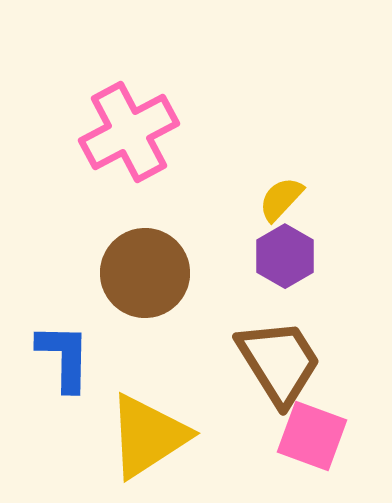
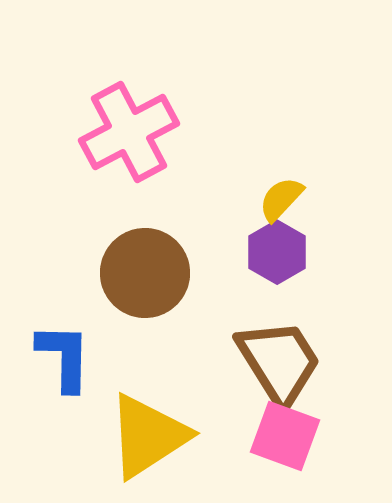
purple hexagon: moved 8 px left, 4 px up
pink square: moved 27 px left
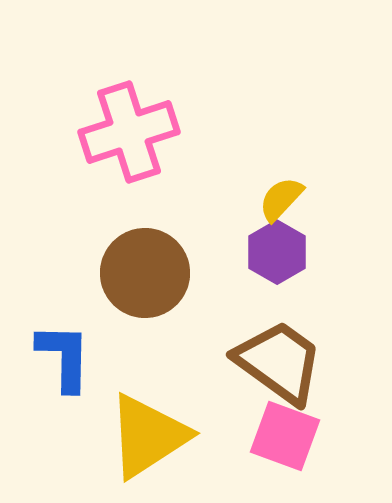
pink cross: rotated 10 degrees clockwise
brown trapezoid: rotated 22 degrees counterclockwise
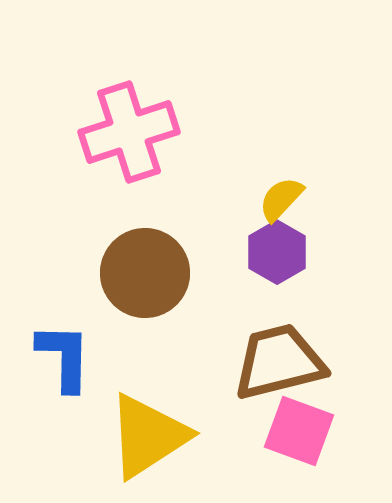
brown trapezoid: rotated 50 degrees counterclockwise
pink square: moved 14 px right, 5 px up
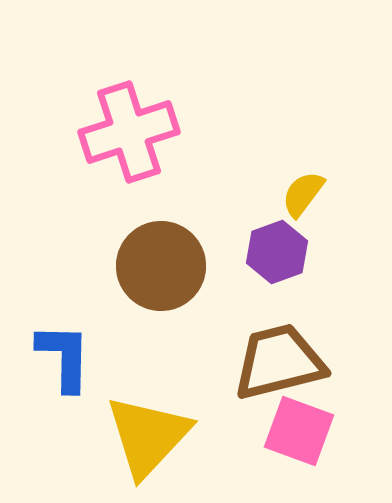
yellow semicircle: moved 22 px right, 5 px up; rotated 6 degrees counterclockwise
purple hexagon: rotated 10 degrees clockwise
brown circle: moved 16 px right, 7 px up
yellow triangle: rotated 14 degrees counterclockwise
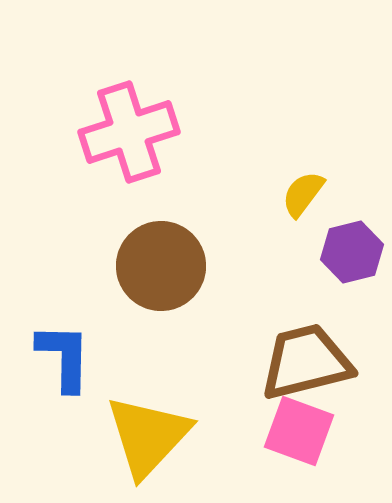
purple hexagon: moved 75 px right; rotated 6 degrees clockwise
brown trapezoid: moved 27 px right
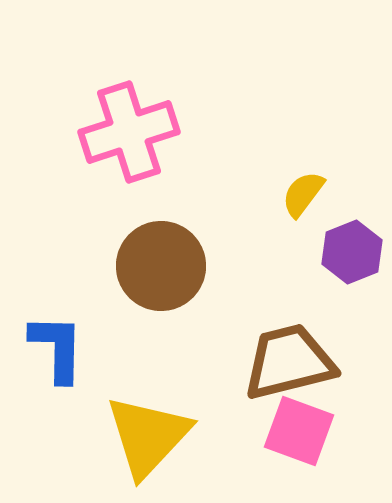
purple hexagon: rotated 8 degrees counterclockwise
blue L-shape: moved 7 px left, 9 px up
brown trapezoid: moved 17 px left
